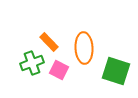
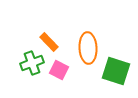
orange ellipse: moved 4 px right
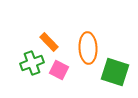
green square: moved 1 px left, 1 px down
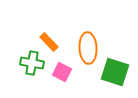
green cross: rotated 30 degrees clockwise
pink square: moved 3 px right, 2 px down
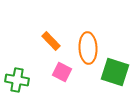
orange rectangle: moved 2 px right, 1 px up
green cross: moved 15 px left, 17 px down
